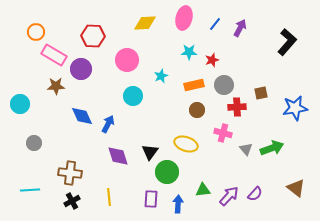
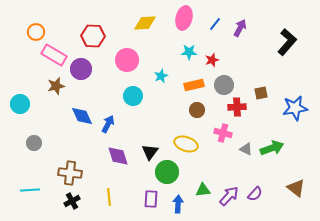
brown star at (56, 86): rotated 12 degrees counterclockwise
gray triangle at (246, 149): rotated 24 degrees counterclockwise
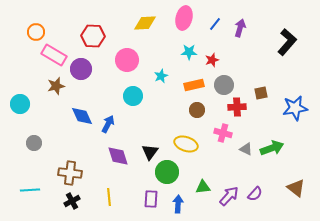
purple arrow at (240, 28): rotated 12 degrees counterclockwise
green triangle at (203, 190): moved 3 px up
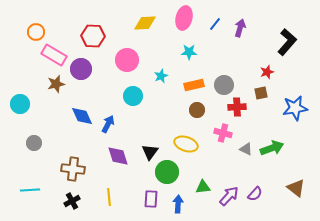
red star at (212, 60): moved 55 px right, 12 px down
brown star at (56, 86): moved 2 px up
brown cross at (70, 173): moved 3 px right, 4 px up
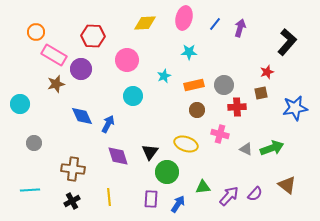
cyan star at (161, 76): moved 3 px right
pink cross at (223, 133): moved 3 px left, 1 px down
brown triangle at (296, 188): moved 9 px left, 3 px up
blue arrow at (178, 204): rotated 30 degrees clockwise
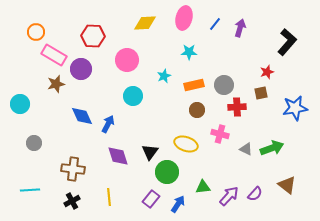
purple rectangle at (151, 199): rotated 36 degrees clockwise
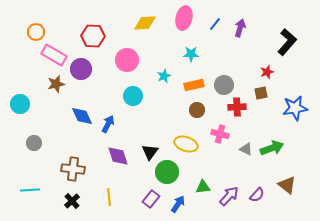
cyan star at (189, 52): moved 2 px right, 2 px down
purple semicircle at (255, 194): moved 2 px right, 1 px down
black cross at (72, 201): rotated 14 degrees counterclockwise
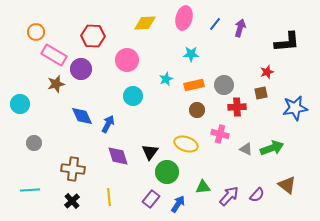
black L-shape at (287, 42): rotated 44 degrees clockwise
cyan star at (164, 76): moved 2 px right, 3 px down
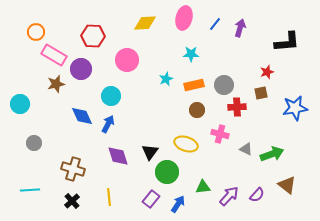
cyan circle at (133, 96): moved 22 px left
green arrow at (272, 148): moved 6 px down
brown cross at (73, 169): rotated 10 degrees clockwise
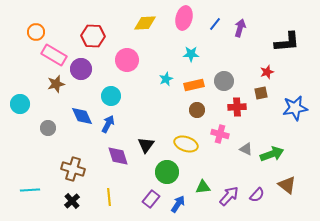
gray circle at (224, 85): moved 4 px up
gray circle at (34, 143): moved 14 px right, 15 px up
black triangle at (150, 152): moved 4 px left, 7 px up
